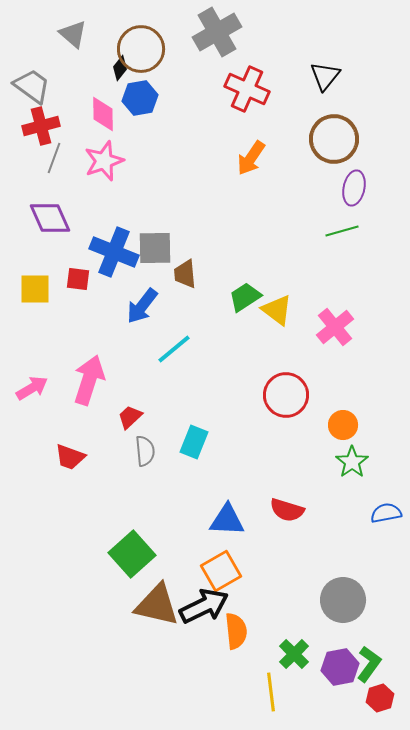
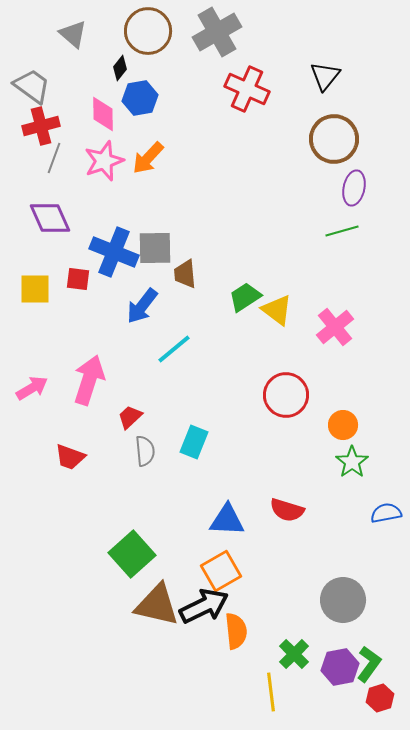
brown circle at (141, 49): moved 7 px right, 18 px up
orange arrow at (251, 158): moved 103 px left; rotated 9 degrees clockwise
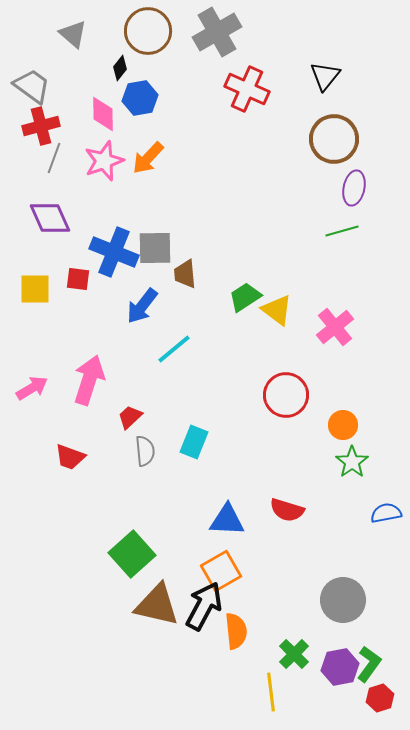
black arrow at (204, 606): rotated 36 degrees counterclockwise
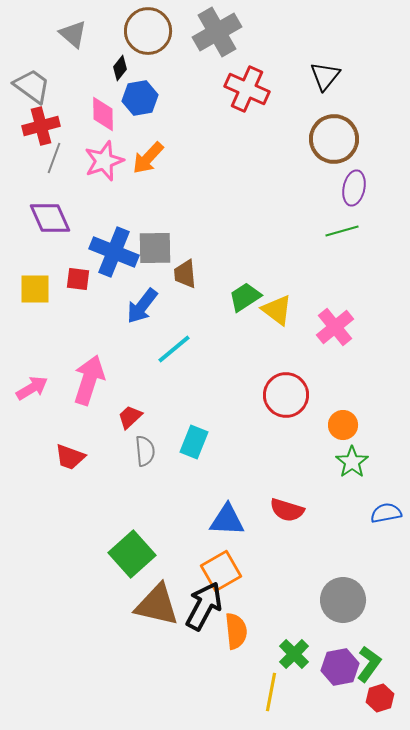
yellow line at (271, 692): rotated 18 degrees clockwise
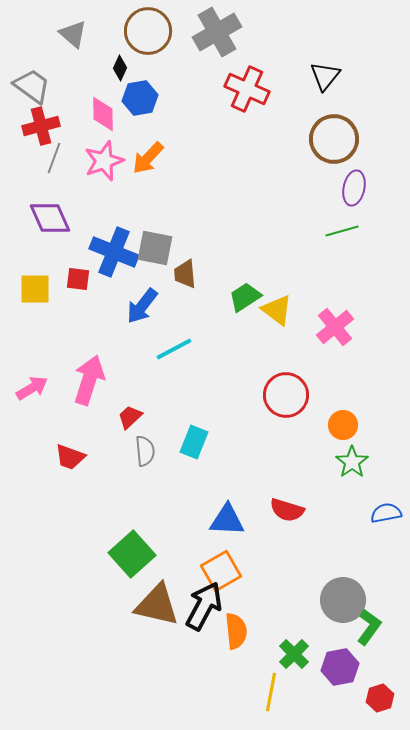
black diamond at (120, 68): rotated 15 degrees counterclockwise
gray square at (155, 248): rotated 12 degrees clockwise
cyan line at (174, 349): rotated 12 degrees clockwise
green L-shape at (369, 664): moved 37 px up
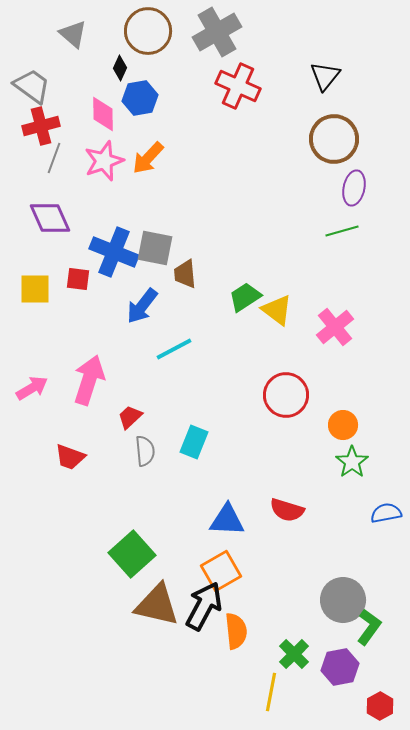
red cross at (247, 89): moved 9 px left, 3 px up
red hexagon at (380, 698): moved 8 px down; rotated 12 degrees counterclockwise
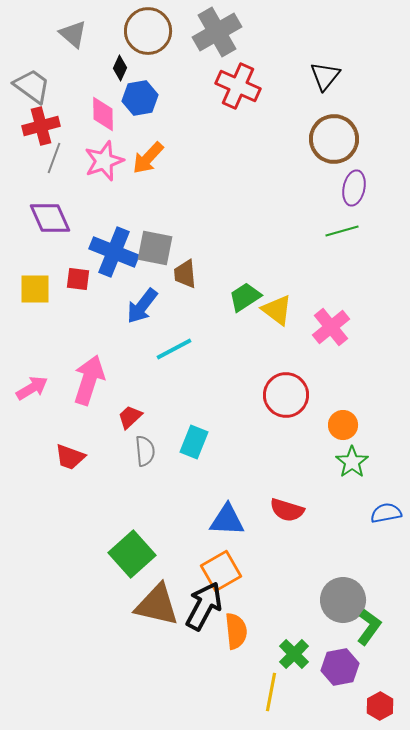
pink cross at (335, 327): moved 4 px left
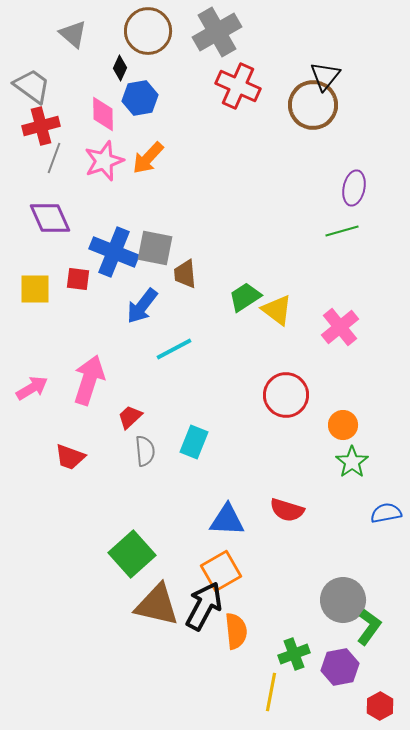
brown circle at (334, 139): moved 21 px left, 34 px up
pink cross at (331, 327): moved 9 px right
green cross at (294, 654): rotated 24 degrees clockwise
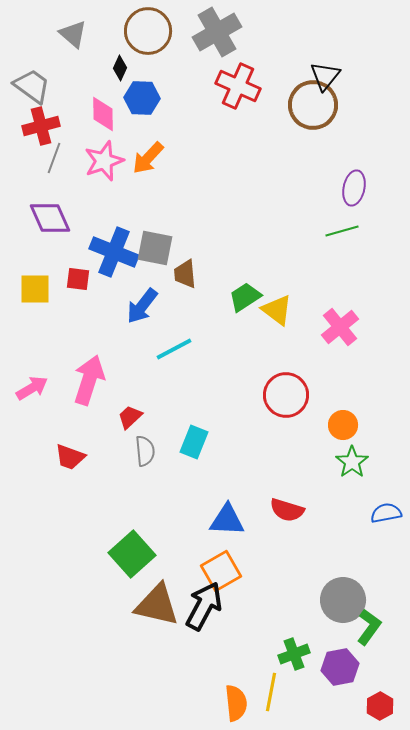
blue hexagon at (140, 98): moved 2 px right; rotated 12 degrees clockwise
orange semicircle at (236, 631): moved 72 px down
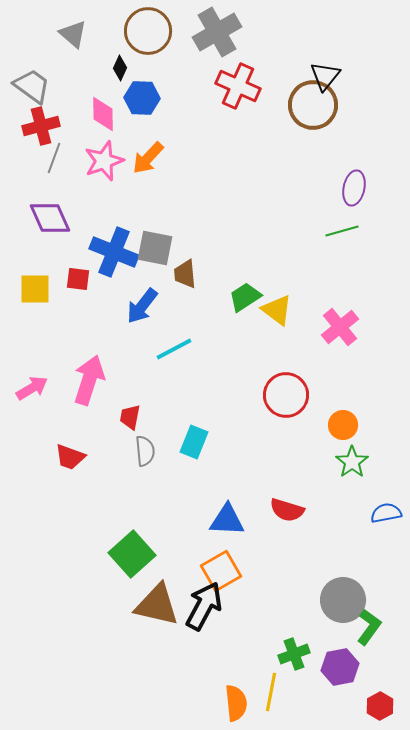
red trapezoid at (130, 417): rotated 36 degrees counterclockwise
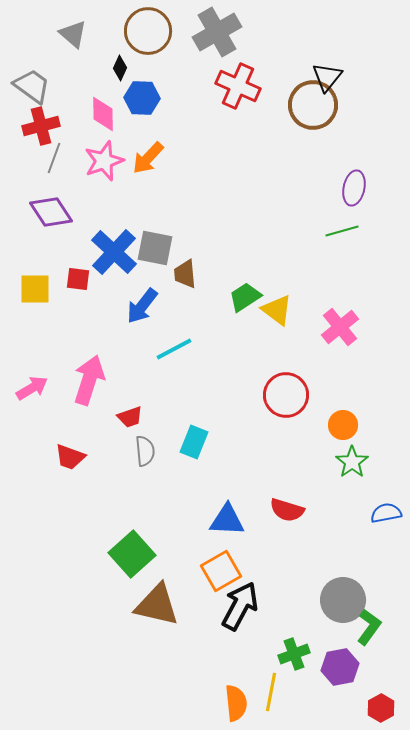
black triangle at (325, 76): moved 2 px right, 1 px down
purple diamond at (50, 218): moved 1 px right, 6 px up; rotated 9 degrees counterclockwise
blue cross at (114, 252): rotated 21 degrees clockwise
red trapezoid at (130, 417): rotated 120 degrees counterclockwise
black arrow at (204, 606): moved 36 px right
red hexagon at (380, 706): moved 1 px right, 2 px down
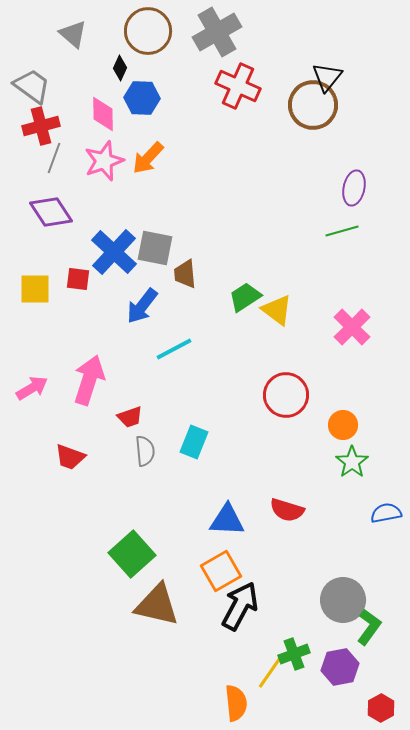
pink cross at (340, 327): moved 12 px right; rotated 6 degrees counterclockwise
yellow line at (271, 692): moved 21 px up; rotated 24 degrees clockwise
